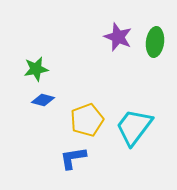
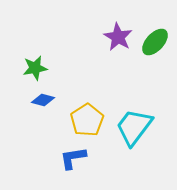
purple star: rotated 8 degrees clockwise
green ellipse: rotated 36 degrees clockwise
green star: moved 1 px left, 1 px up
yellow pentagon: rotated 12 degrees counterclockwise
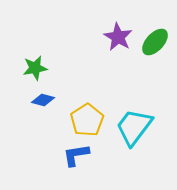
blue L-shape: moved 3 px right, 3 px up
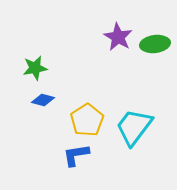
green ellipse: moved 2 px down; rotated 40 degrees clockwise
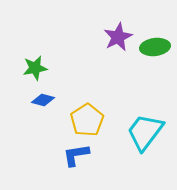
purple star: rotated 16 degrees clockwise
green ellipse: moved 3 px down
cyan trapezoid: moved 11 px right, 5 px down
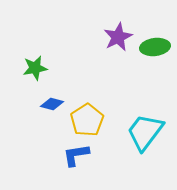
blue diamond: moved 9 px right, 4 px down
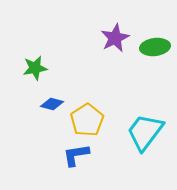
purple star: moved 3 px left, 1 px down
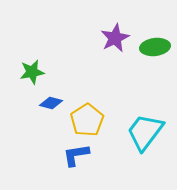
green star: moved 3 px left, 4 px down
blue diamond: moved 1 px left, 1 px up
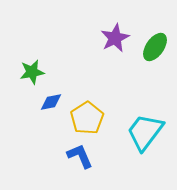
green ellipse: rotated 48 degrees counterclockwise
blue diamond: moved 1 px up; rotated 25 degrees counterclockwise
yellow pentagon: moved 2 px up
blue L-shape: moved 4 px right, 1 px down; rotated 76 degrees clockwise
